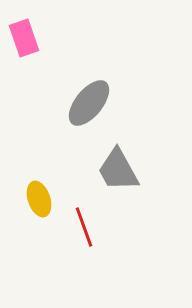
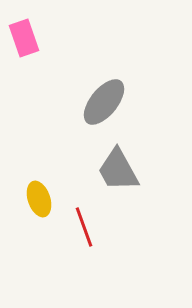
gray ellipse: moved 15 px right, 1 px up
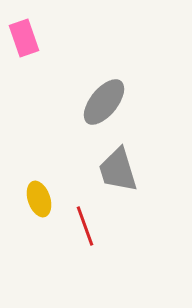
gray trapezoid: rotated 12 degrees clockwise
red line: moved 1 px right, 1 px up
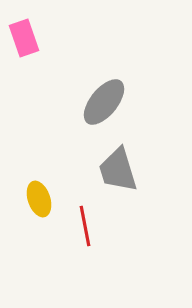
red line: rotated 9 degrees clockwise
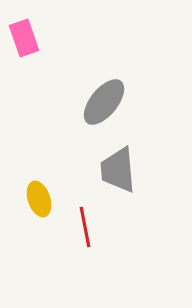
gray trapezoid: rotated 12 degrees clockwise
red line: moved 1 px down
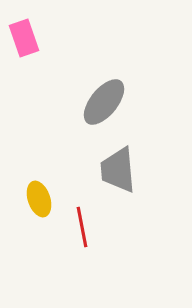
red line: moved 3 px left
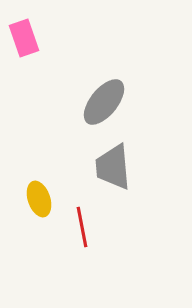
gray trapezoid: moved 5 px left, 3 px up
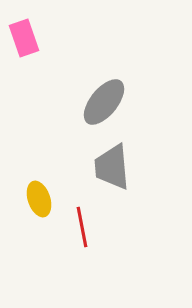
gray trapezoid: moved 1 px left
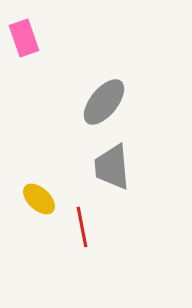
yellow ellipse: rotated 28 degrees counterclockwise
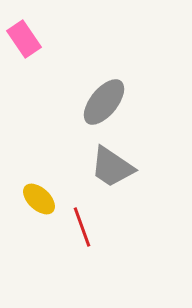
pink rectangle: moved 1 px down; rotated 15 degrees counterclockwise
gray trapezoid: rotated 51 degrees counterclockwise
red line: rotated 9 degrees counterclockwise
